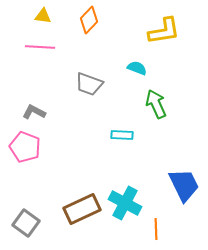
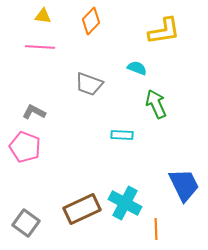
orange diamond: moved 2 px right, 1 px down
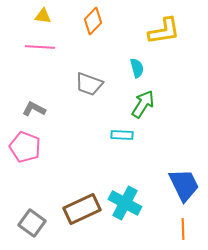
orange diamond: moved 2 px right
cyan semicircle: rotated 54 degrees clockwise
green arrow: moved 13 px left; rotated 56 degrees clockwise
gray L-shape: moved 3 px up
gray square: moved 6 px right
orange line: moved 27 px right
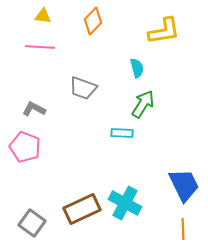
gray trapezoid: moved 6 px left, 4 px down
cyan rectangle: moved 2 px up
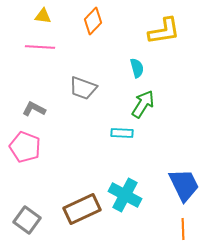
cyan cross: moved 8 px up
gray square: moved 5 px left, 3 px up
